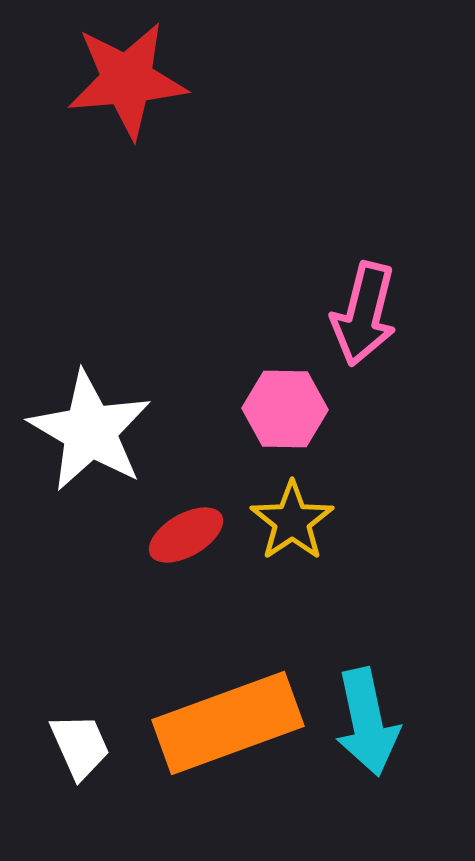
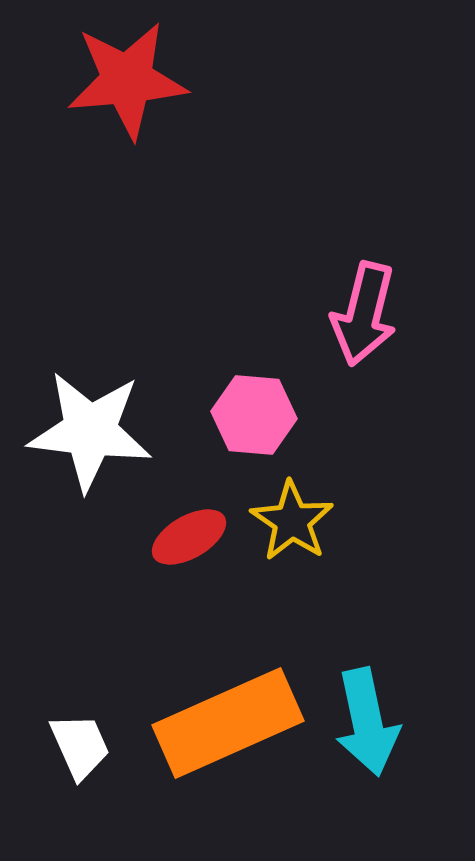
pink hexagon: moved 31 px left, 6 px down; rotated 4 degrees clockwise
white star: rotated 23 degrees counterclockwise
yellow star: rotated 4 degrees counterclockwise
red ellipse: moved 3 px right, 2 px down
orange rectangle: rotated 4 degrees counterclockwise
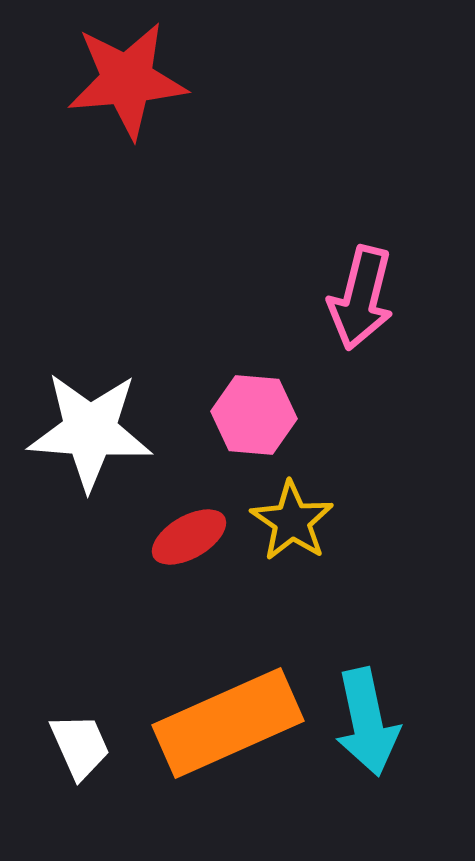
pink arrow: moved 3 px left, 16 px up
white star: rotated 3 degrees counterclockwise
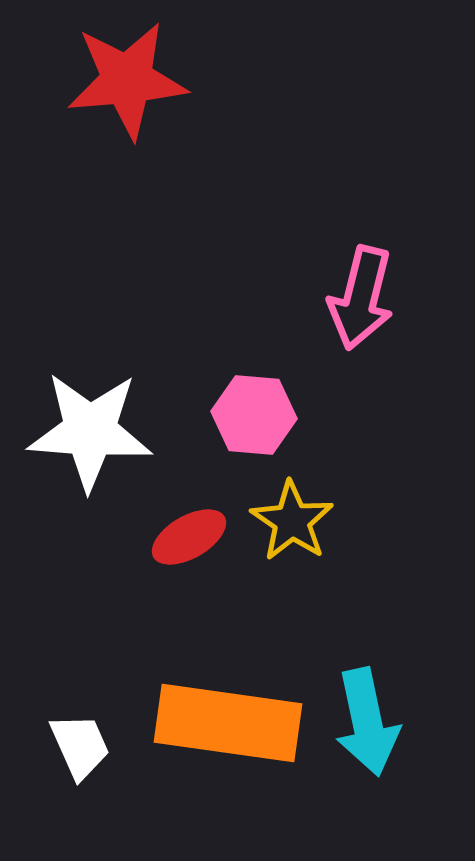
orange rectangle: rotated 32 degrees clockwise
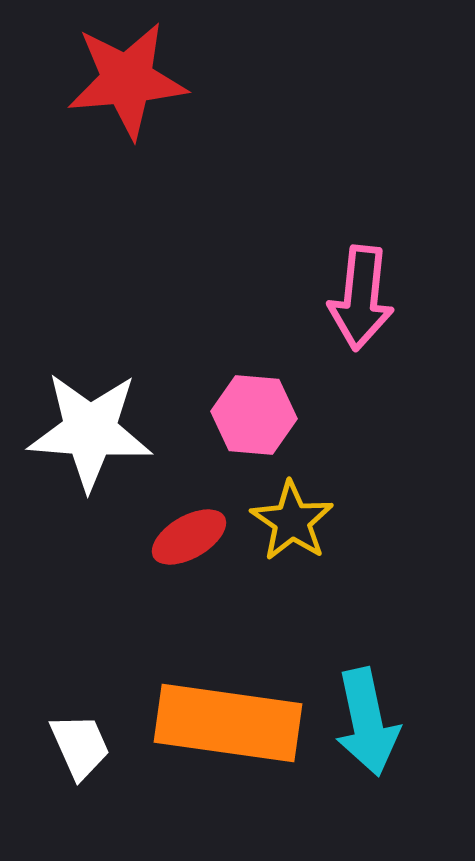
pink arrow: rotated 8 degrees counterclockwise
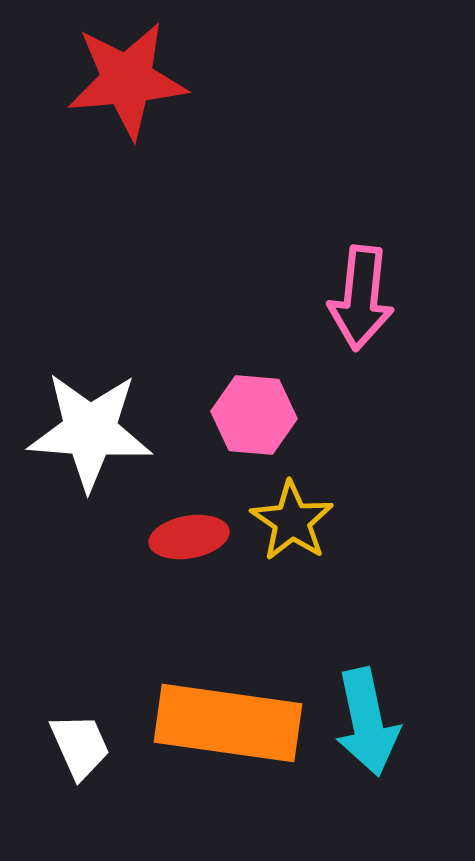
red ellipse: rotated 20 degrees clockwise
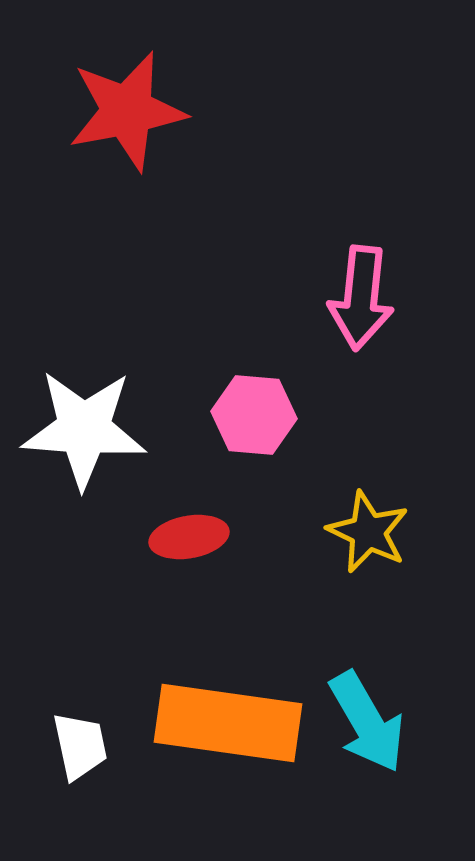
red star: moved 31 px down; rotated 6 degrees counterclockwise
white star: moved 6 px left, 2 px up
yellow star: moved 76 px right, 11 px down; rotated 8 degrees counterclockwise
cyan arrow: rotated 18 degrees counterclockwise
white trapezoid: rotated 12 degrees clockwise
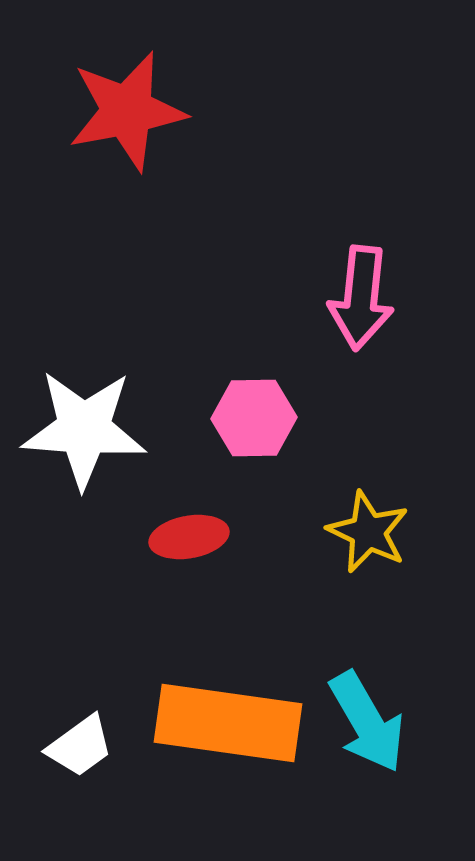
pink hexagon: moved 3 px down; rotated 6 degrees counterclockwise
white trapezoid: rotated 66 degrees clockwise
